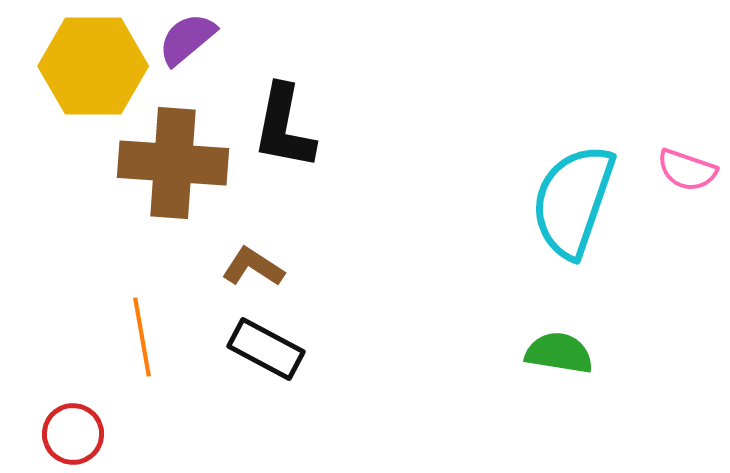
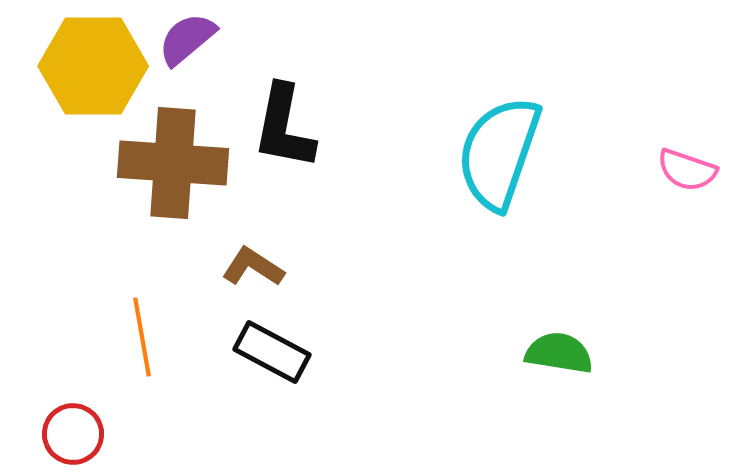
cyan semicircle: moved 74 px left, 48 px up
black rectangle: moved 6 px right, 3 px down
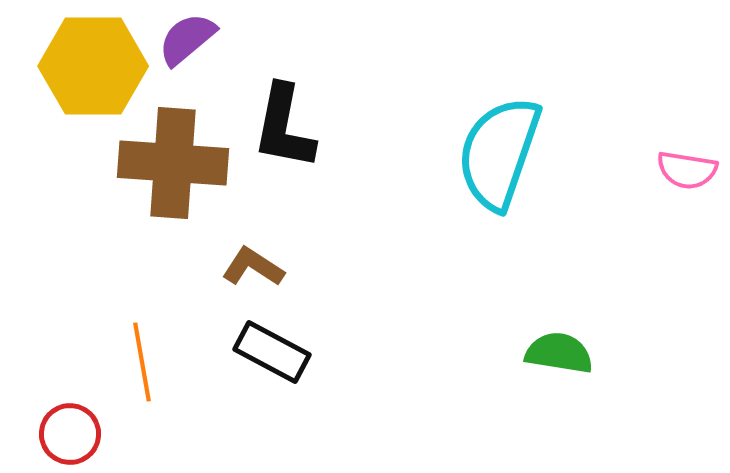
pink semicircle: rotated 10 degrees counterclockwise
orange line: moved 25 px down
red circle: moved 3 px left
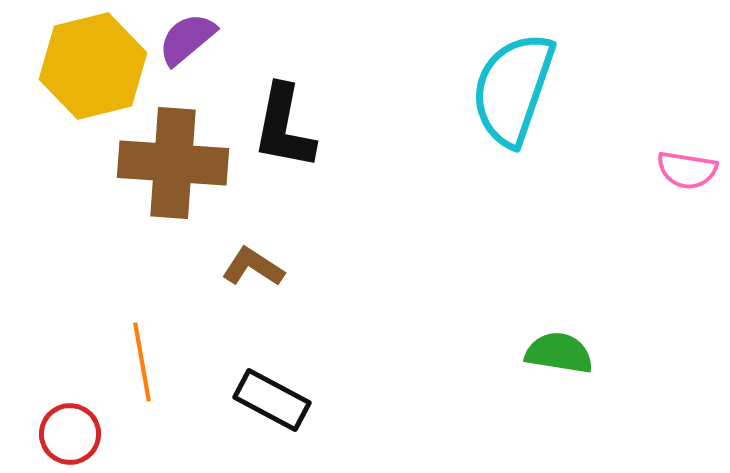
yellow hexagon: rotated 14 degrees counterclockwise
cyan semicircle: moved 14 px right, 64 px up
black rectangle: moved 48 px down
